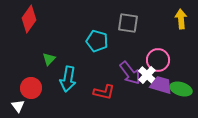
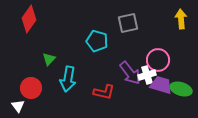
gray square: rotated 20 degrees counterclockwise
white cross: rotated 30 degrees clockwise
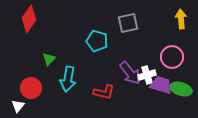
pink circle: moved 14 px right, 3 px up
white triangle: rotated 16 degrees clockwise
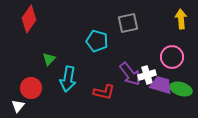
purple arrow: moved 1 px down
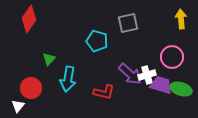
purple arrow: rotated 10 degrees counterclockwise
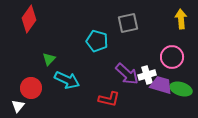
purple arrow: moved 3 px left
cyan arrow: moved 1 px left, 1 px down; rotated 75 degrees counterclockwise
red L-shape: moved 5 px right, 7 px down
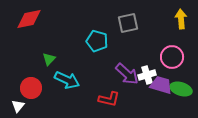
red diamond: rotated 44 degrees clockwise
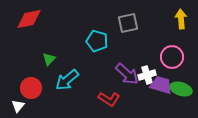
cyan arrow: rotated 115 degrees clockwise
red L-shape: rotated 20 degrees clockwise
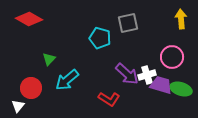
red diamond: rotated 40 degrees clockwise
cyan pentagon: moved 3 px right, 3 px up
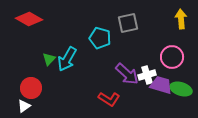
cyan arrow: moved 21 px up; rotated 20 degrees counterclockwise
white triangle: moved 6 px right; rotated 16 degrees clockwise
